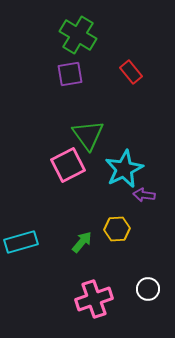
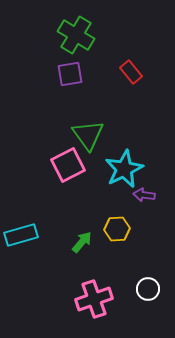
green cross: moved 2 px left
cyan rectangle: moved 7 px up
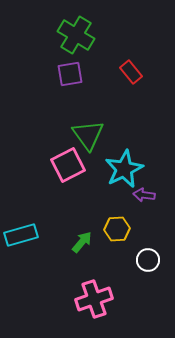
white circle: moved 29 px up
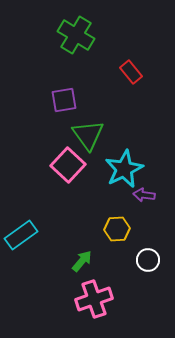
purple square: moved 6 px left, 26 px down
pink square: rotated 20 degrees counterclockwise
cyan rectangle: rotated 20 degrees counterclockwise
green arrow: moved 19 px down
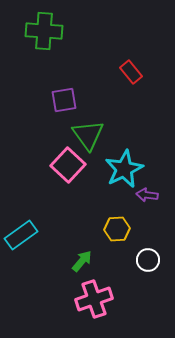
green cross: moved 32 px left, 4 px up; rotated 27 degrees counterclockwise
purple arrow: moved 3 px right
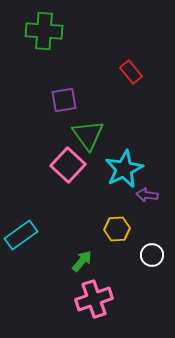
white circle: moved 4 px right, 5 px up
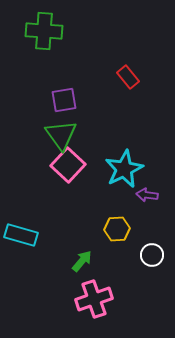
red rectangle: moved 3 px left, 5 px down
green triangle: moved 27 px left
cyan rectangle: rotated 52 degrees clockwise
